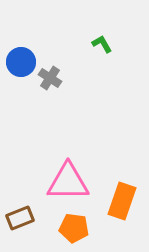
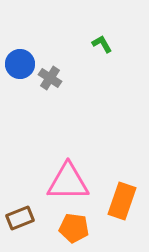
blue circle: moved 1 px left, 2 px down
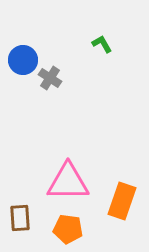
blue circle: moved 3 px right, 4 px up
brown rectangle: rotated 72 degrees counterclockwise
orange pentagon: moved 6 px left, 1 px down
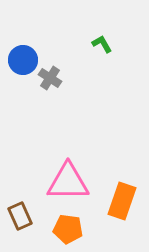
brown rectangle: moved 2 px up; rotated 20 degrees counterclockwise
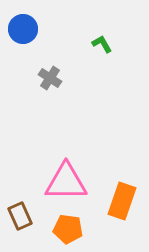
blue circle: moved 31 px up
pink triangle: moved 2 px left
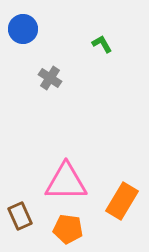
orange rectangle: rotated 12 degrees clockwise
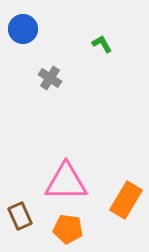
orange rectangle: moved 4 px right, 1 px up
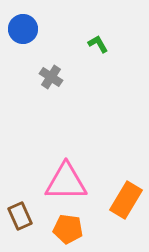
green L-shape: moved 4 px left
gray cross: moved 1 px right, 1 px up
